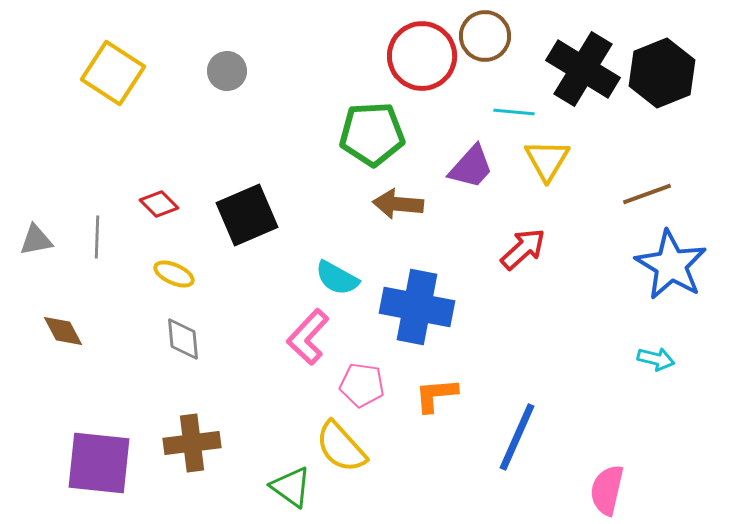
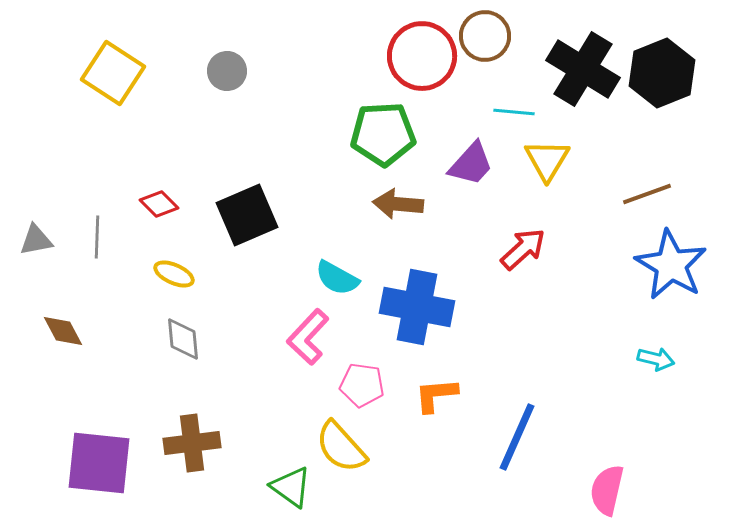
green pentagon: moved 11 px right
purple trapezoid: moved 3 px up
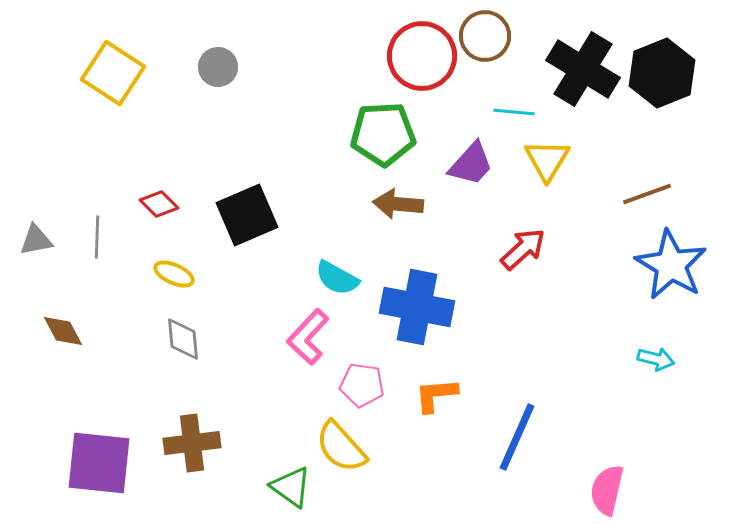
gray circle: moved 9 px left, 4 px up
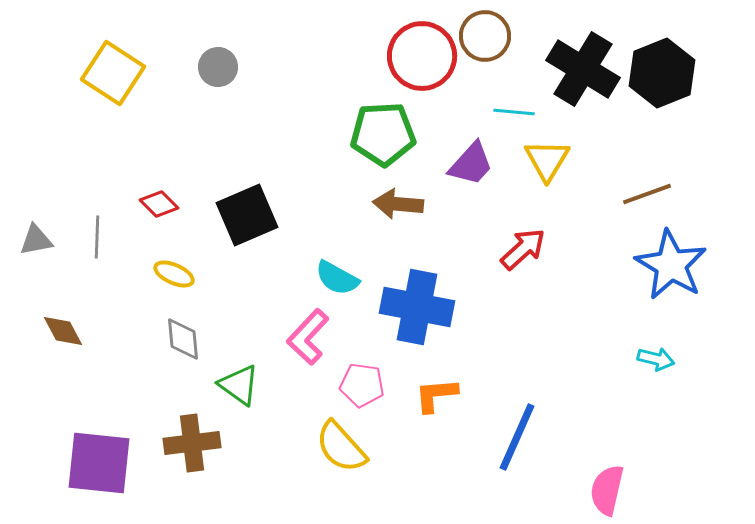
green triangle: moved 52 px left, 102 px up
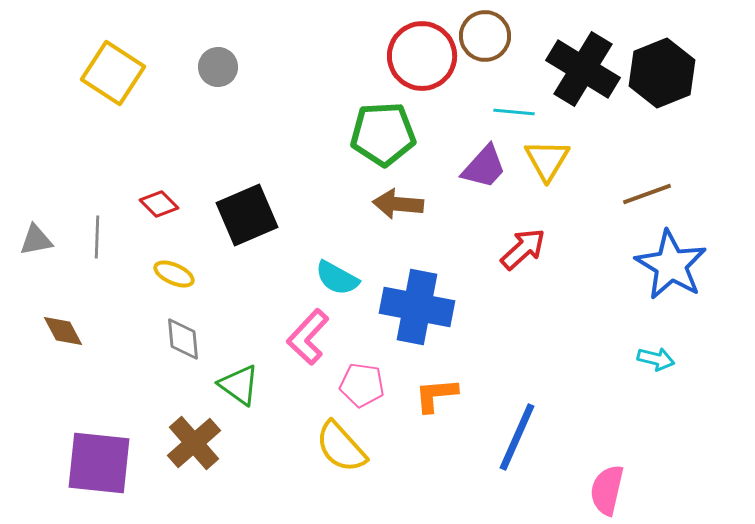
purple trapezoid: moved 13 px right, 3 px down
brown cross: moved 2 px right; rotated 34 degrees counterclockwise
